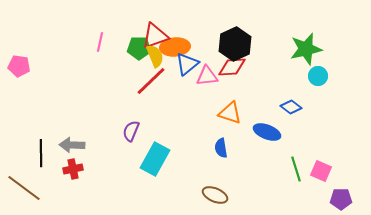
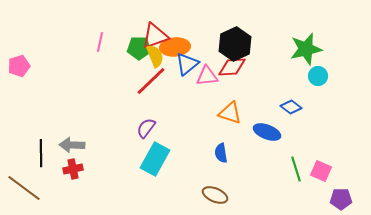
pink pentagon: rotated 25 degrees counterclockwise
purple semicircle: moved 15 px right, 3 px up; rotated 15 degrees clockwise
blue semicircle: moved 5 px down
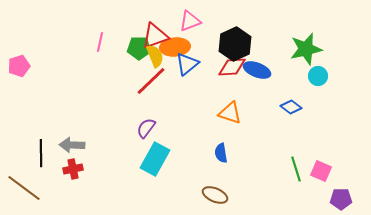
pink triangle: moved 17 px left, 55 px up; rotated 15 degrees counterclockwise
blue ellipse: moved 10 px left, 62 px up
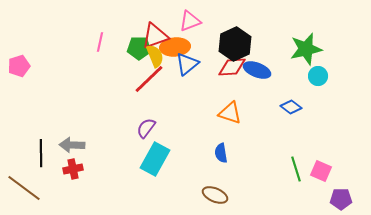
red line: moved 2 px left, 2 px up
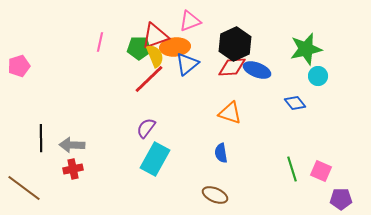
blue diamond: moved 4 px right, 4 px up; rotated 15 degrees clockwise
black line: moved 15 px up
green line: moved 4 px left
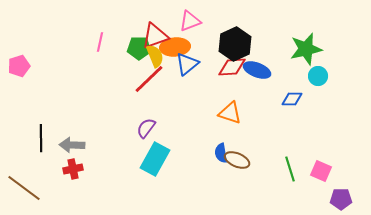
blue diamond: moved 3 px left, 4 px up; rotated 50 degrees counterclockwise
green line: moved 2 px left
brown ellipse: moved 22 px right, 35 px up
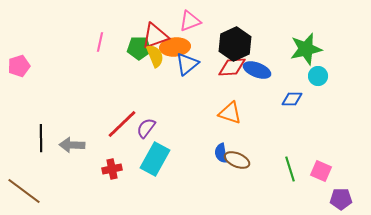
red line: moved 27 px left, 45 px down
red cross: moved 39 px right
brown line: moved 3 px down
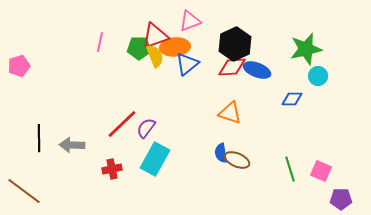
black line: moved 2 px left
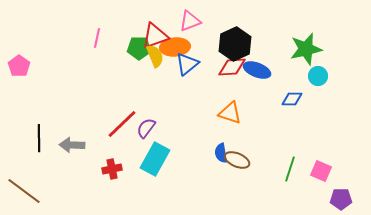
pink line: moved 3 px left, 4 px up
pink pentagon: rotated 20 degrees counterclockwise
green line: rotated 35 degrees clockwise
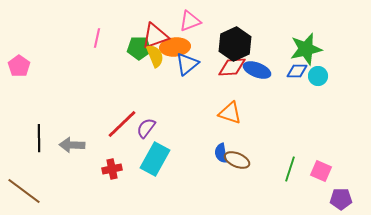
blue diamond: moved 5 px right, 28 px up
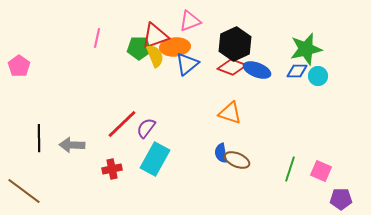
red diamond: rotated 24 degrees clockwise
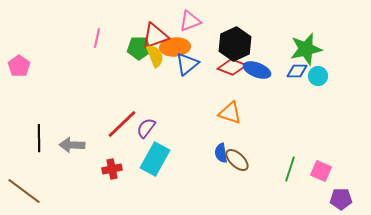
brown ellipse: rotated 20 degrees clockwise
